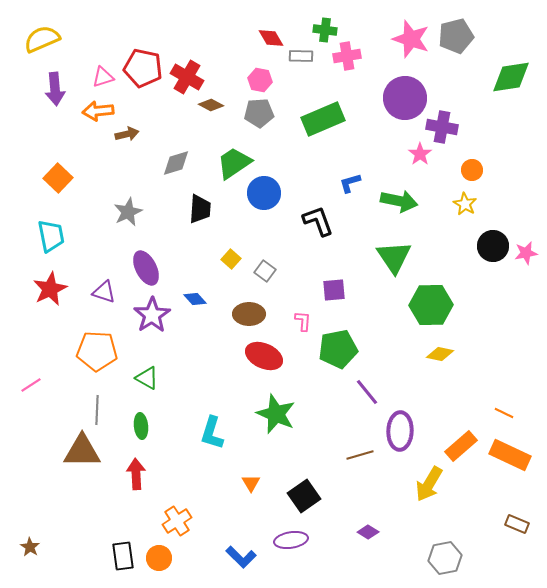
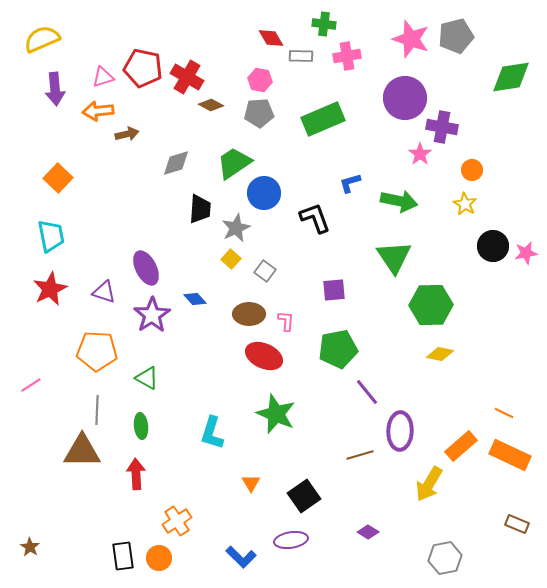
green cross at (325, 30): moved 1 px left, 6 px up
gray star at (128, 212): moved 108 px right, 16 px down
black L-shape at (318, 221): moved 3 px left, 3 px up
pink L-shape at (303, 321): moved 17 px left
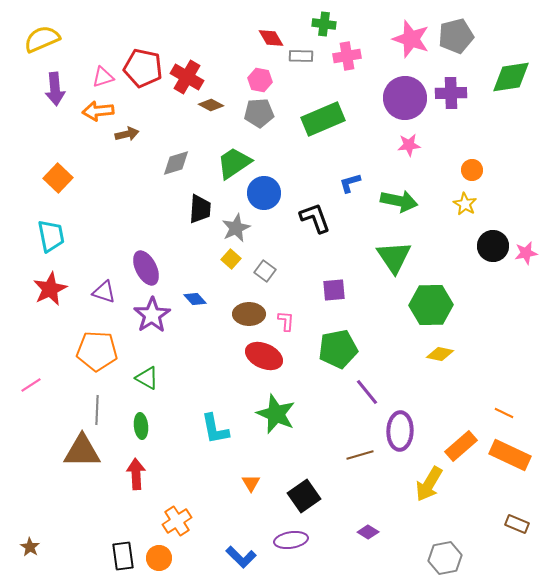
purple cross at (442, 127): moved 9 px right, 34 px up; rotated 12 degrees counterclockwise
pink star at (420, 154): moved 11 px left, 9 px up; rotated 30 degrees clockwise
cyan L-shape at (212, 433): moved 3 px right, 4 px up; rotated 28 degrees counterclockwise
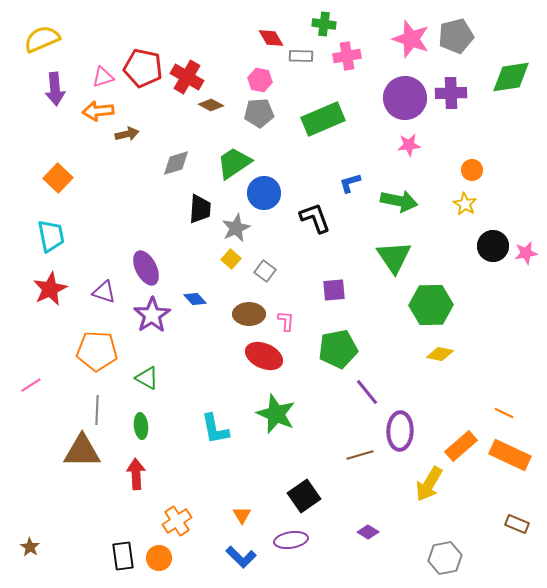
orange triangle at (251, 483): moved 9 px left, 32 px down
